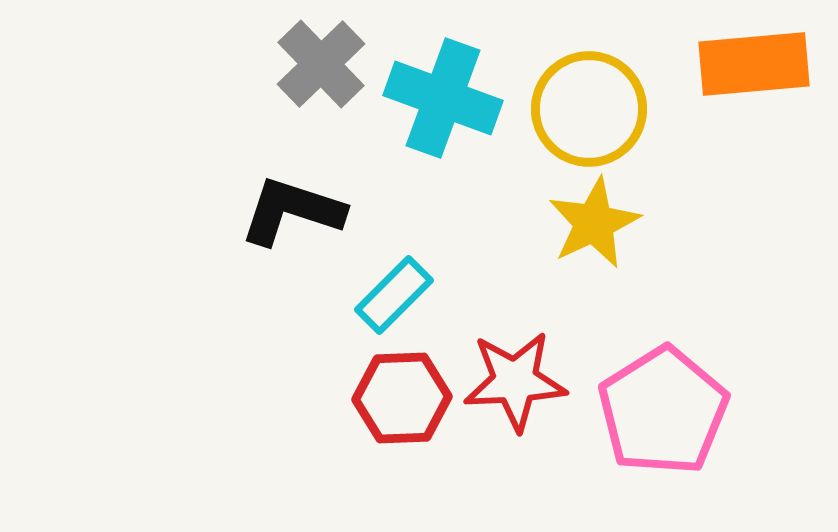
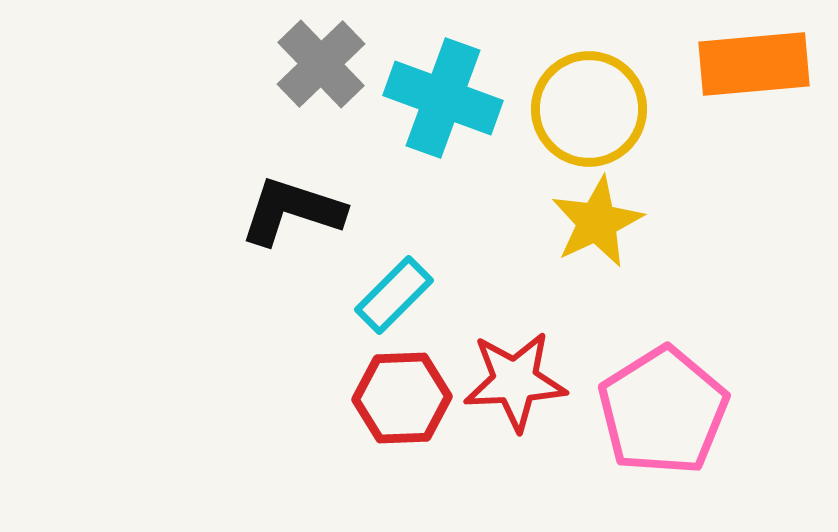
yellow star: moved 3 px right, 1 px up
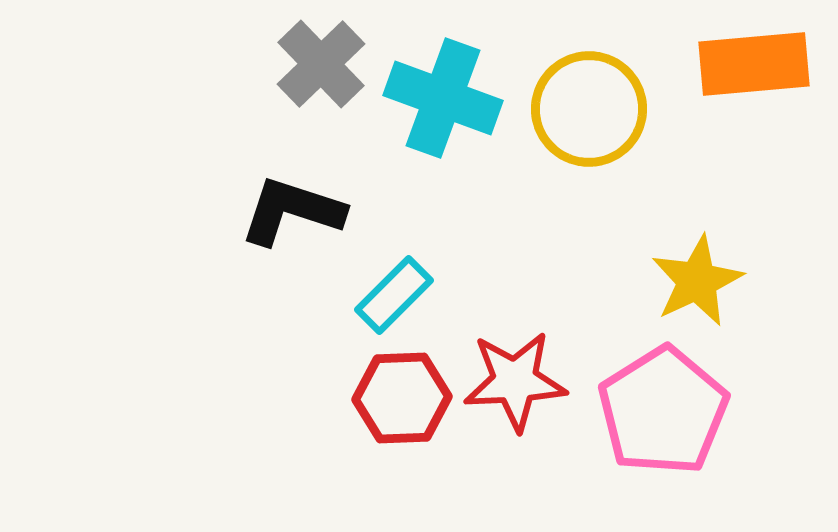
yellow star: moved 100 px right, 59 px down
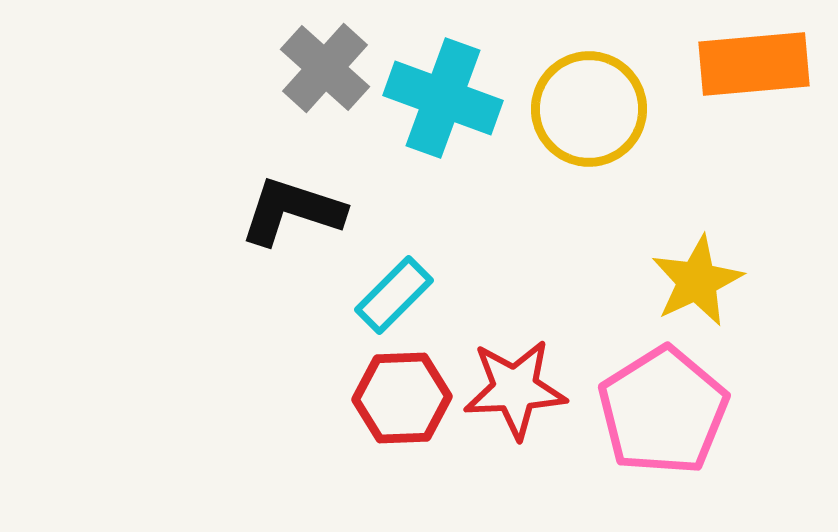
gray cross: moved 4 px right, 4 px down; rotated 4 degrees counterclockwise
red star: moved 8 px down
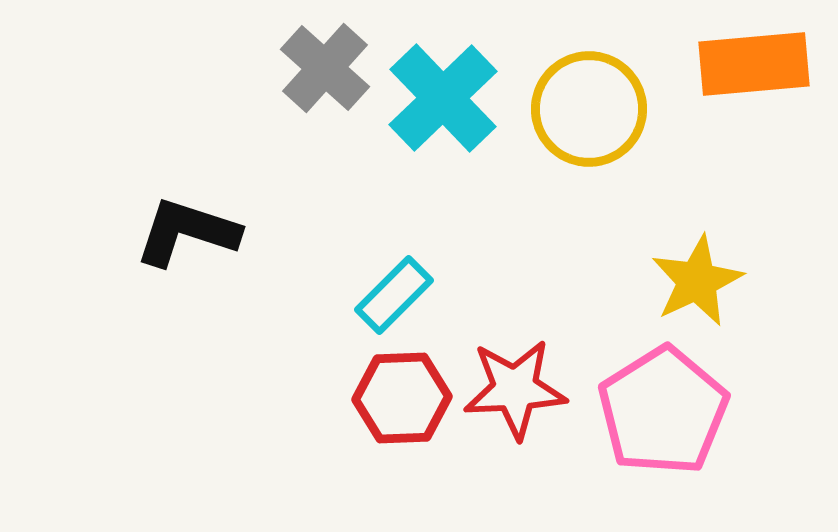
cyan cross: rotated 26 degrees clockwise
black L-shape: moved 105 px left, 21 px down
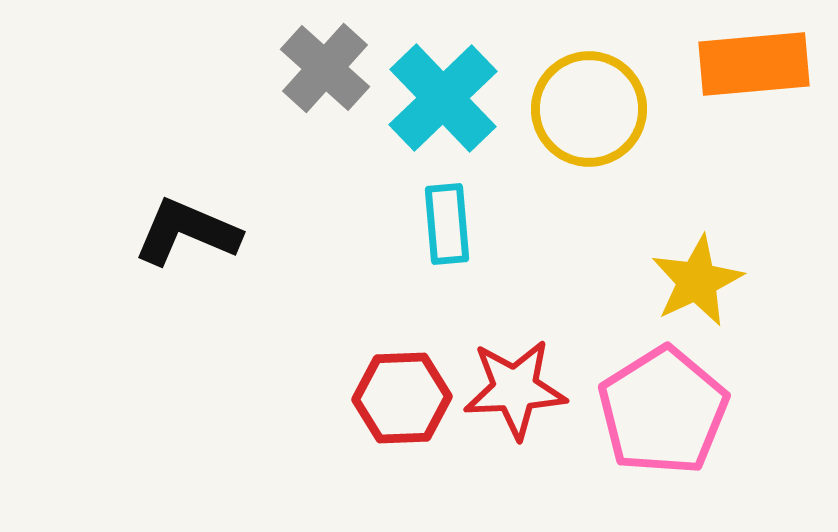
black L-shape: rotated 5 degrees clockwise
cyan rectangle: moved 53 px right, 71 px up; rotated 50 degrees counterclockwise
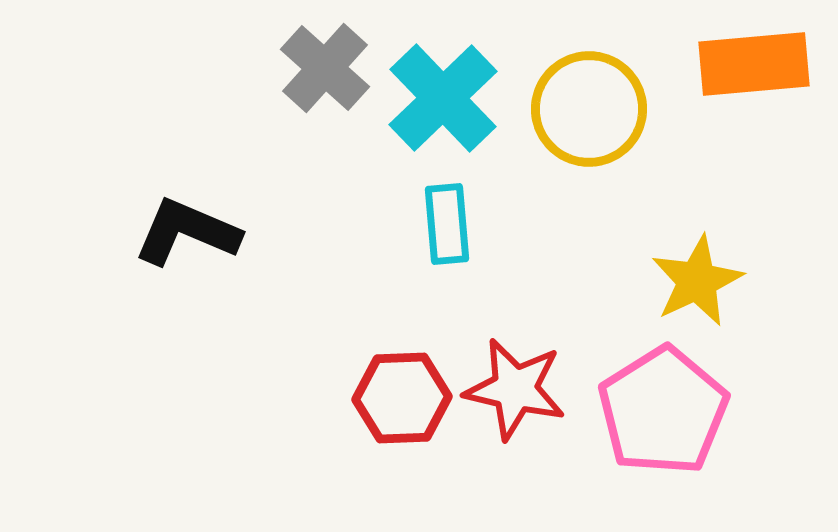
red star: rotated 16 degrees clockwise
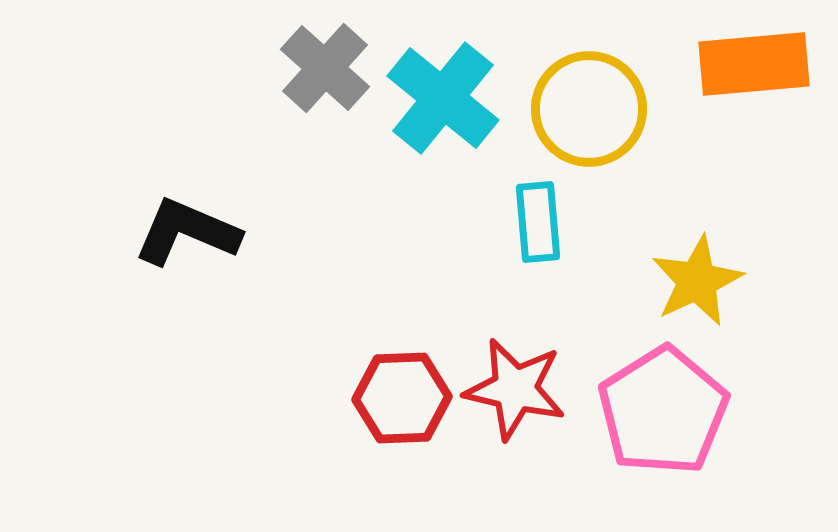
cyan cross: rotated 7 degrees counterclockwise
cyan rectangle: moved 91 px right, 2 px up
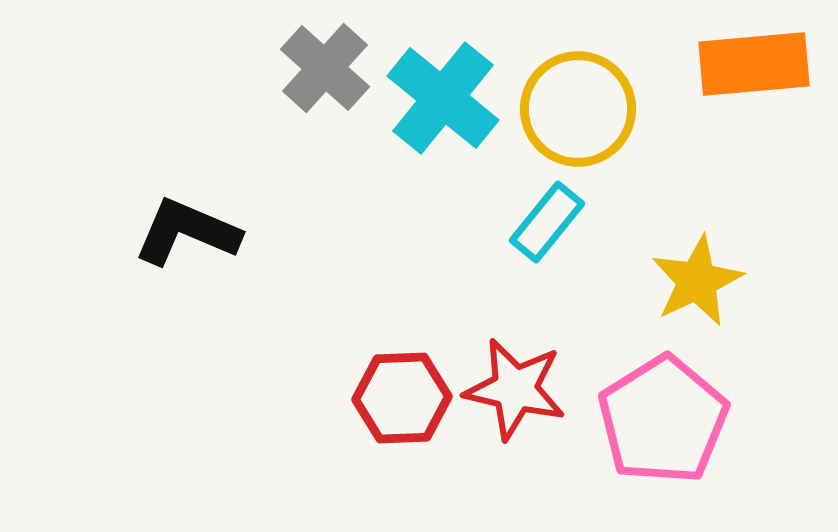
yellow circle: moved 11 px left
cyan rectangle: moved 9 px right; rotated 44 degrees clockwise
pink pentagon: moved 9 px down
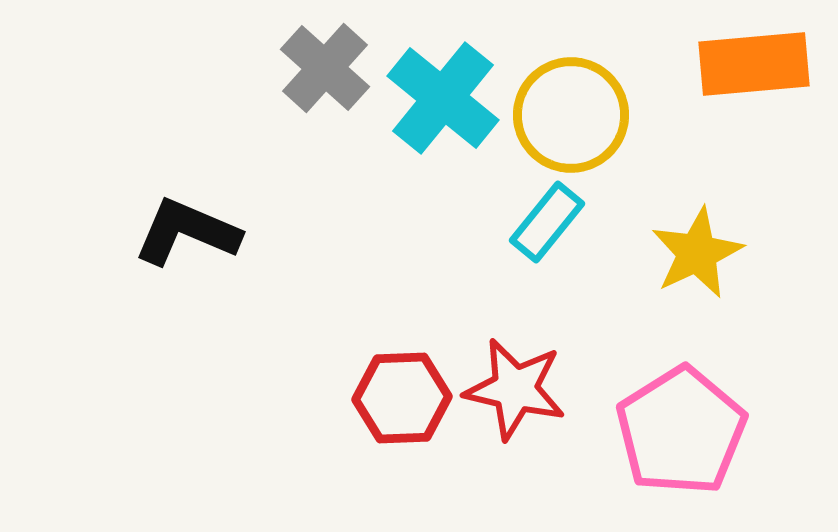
yellow circle: moved 7 px left, 6 px down
yellow star: moved 28 px up
pink pentagon: moved 18 px right, 11 px down
